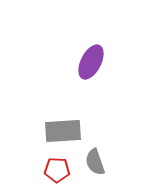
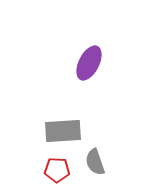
purple ellipse: moved 2 px left, 1 px down
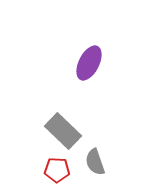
gray rectangle: rotated 48 degrees clockwise
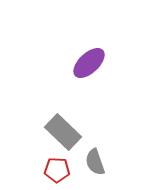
purple ellipse: rotated 20 degrees clockwise
gray rectangle: moved 1 px down
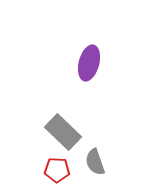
purple ellipse: rotated 32 degrees counterclockwise
